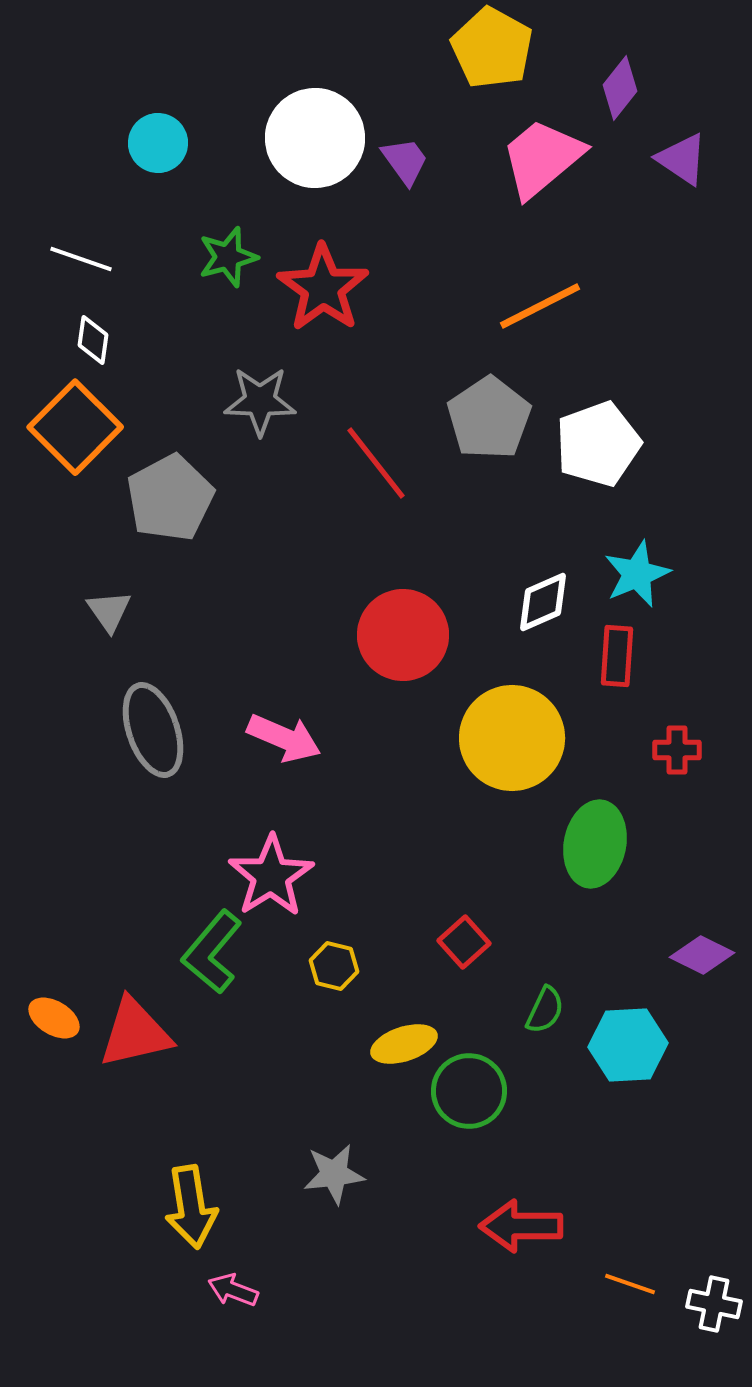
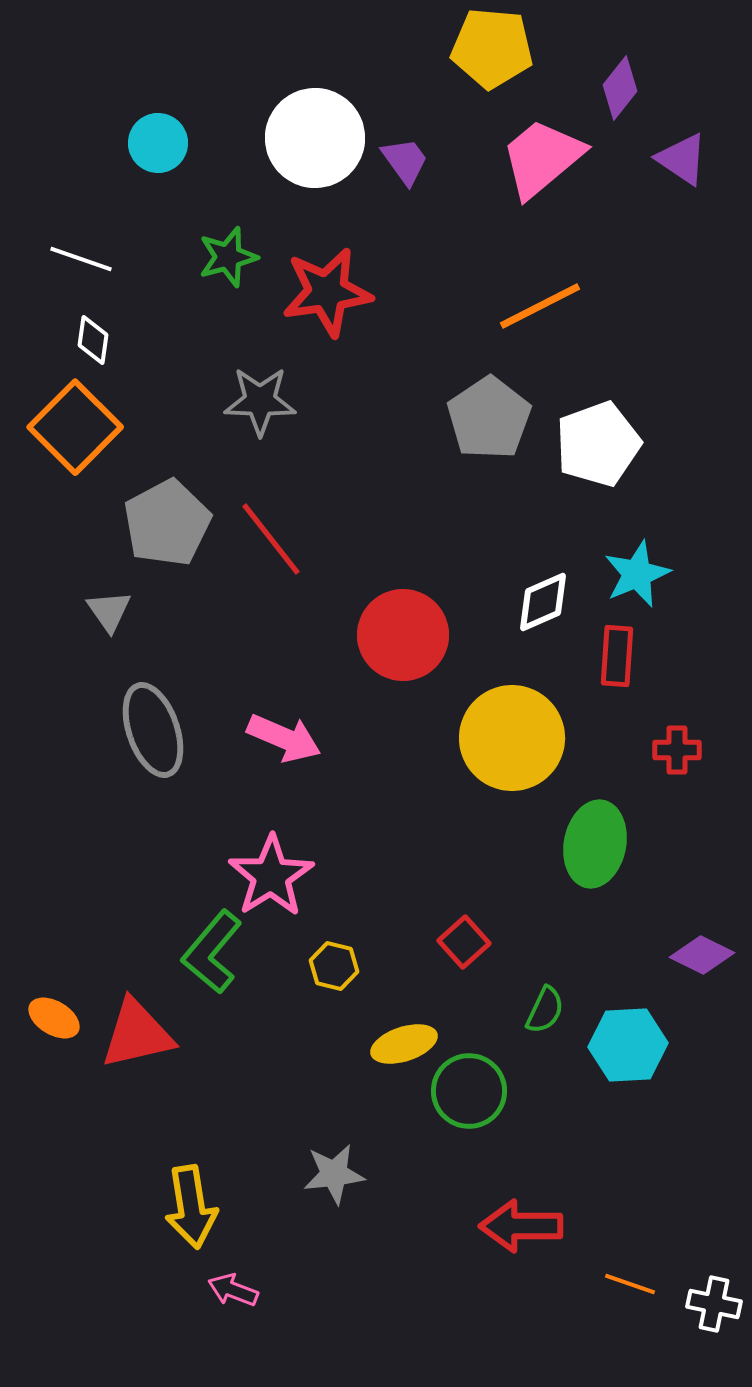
yellow pentagon at (492, 48): rotated 24 degrees counterclockwise
red star at (323, 288): moved 4 px right, 4 px down; rotated 28 degrees clockwise
red line at (376, 463): moved 105 px left, 76 px down
gray pentagon at (170, 498): moved 3 px left, 25 px down
red triangle at (135, 1033): moved 2 px right, 1 px down
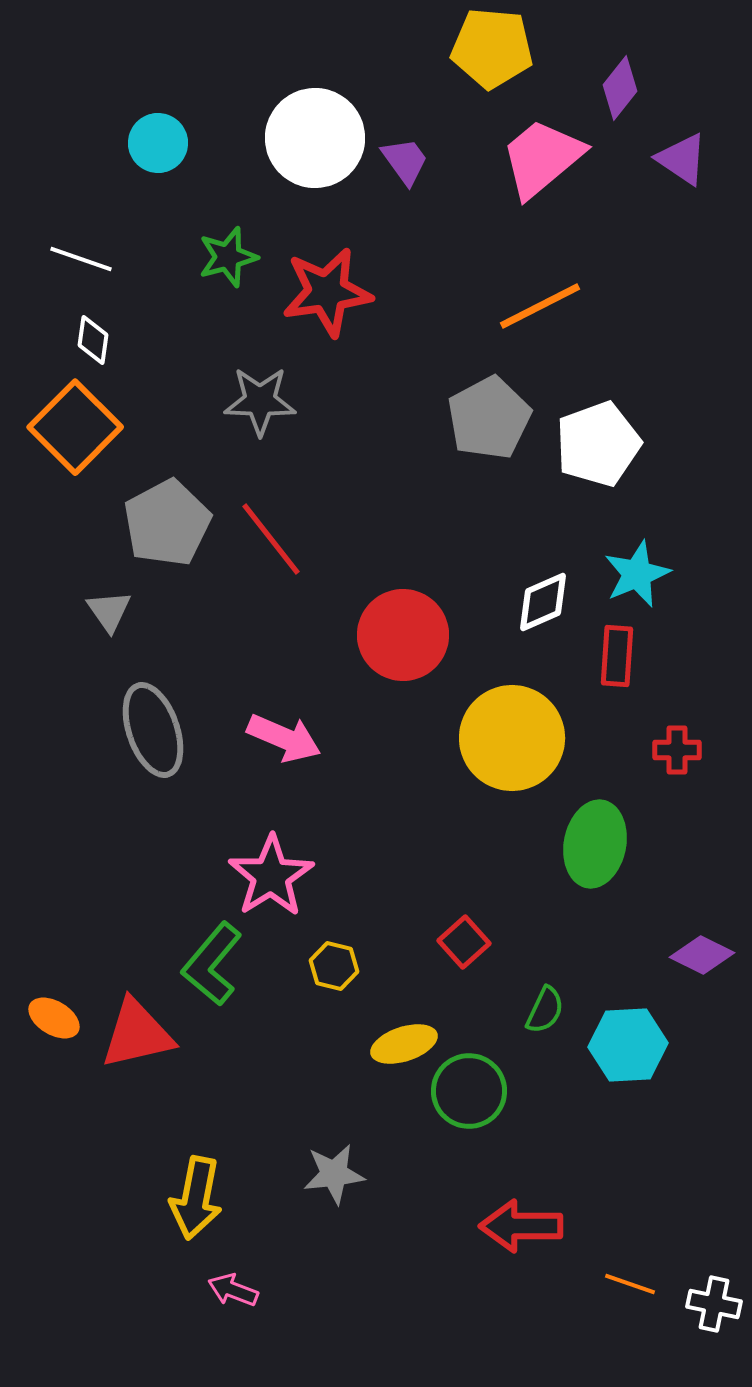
gray pentagon at (489, 418): rotated 6 degrees clockwise
green L-shape at (212, 952): moved 12 px down
yellow arrow at (191, 1207): moved 5 px right, 9 px up; rotated 20 degrees clockwise
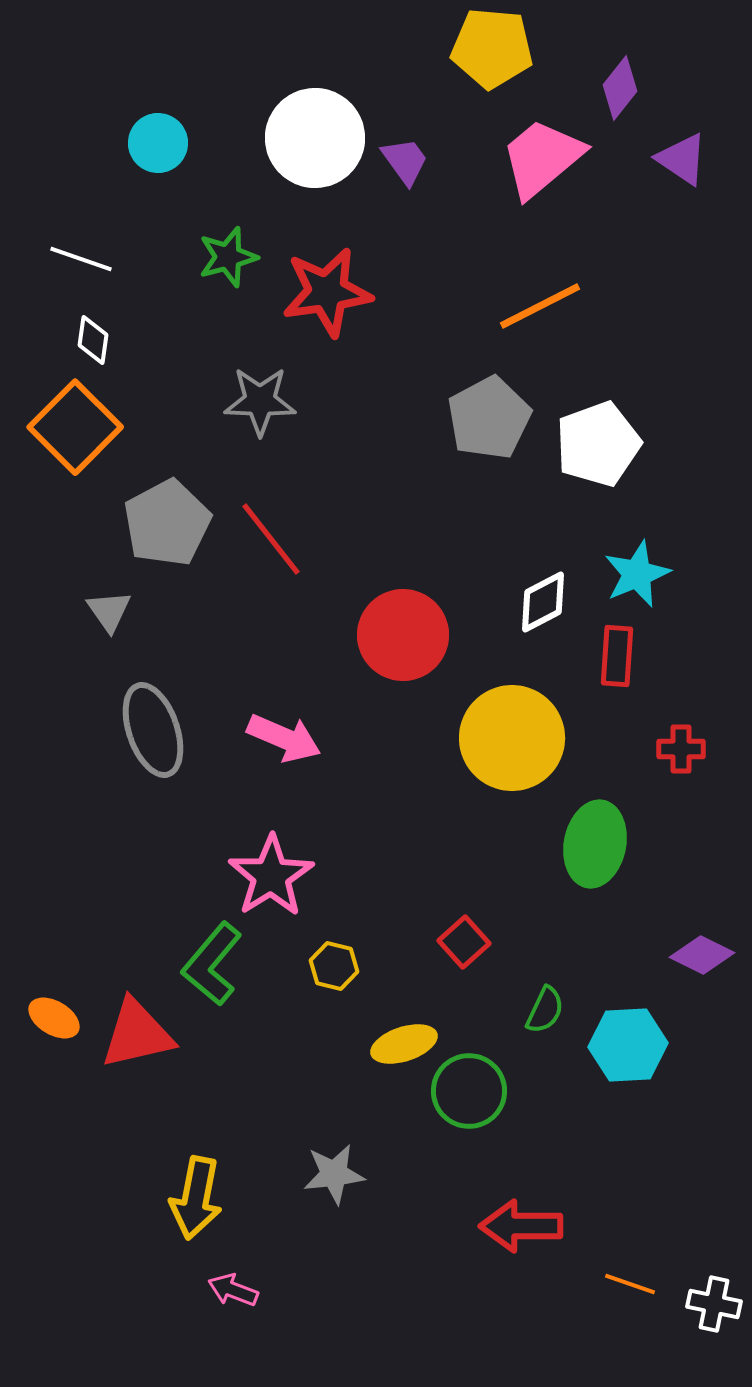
white diamond at (543, 602): rotated 4 degrees counterclockwise
red cross at (677, 750): moved 4 px right, 1 px up
